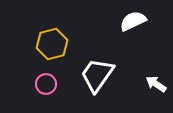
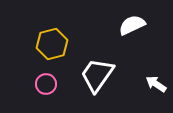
white semicircle: moved 1 px left, 4 px down
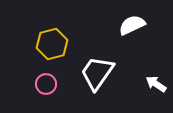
white trapezoid: moved 2 px up
